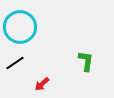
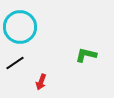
green L-shape: moved 6 px up; rotated 85 degrees counterclockwise
red arrow: moved 1 px left, 2 px up; rotated 28 degrees counterclockwise
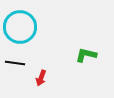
black line: rotated 42 degrees clockwise
red arrow: moved 4 px up
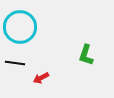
green L-shape: rotated 85 degrees counterclockwise
red arrow: rotated 42 degrees clockwise
